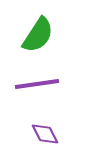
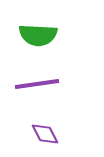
green semicircle: rotated 60 degrees clockwise
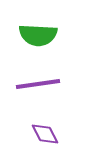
purple line: moved 1 px right
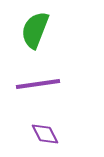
green semicircle: moved 3 px left, 5 px up; rotated 108 degrees clockwise
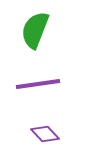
purple diamond: rotated 16 degrees counterclockwise
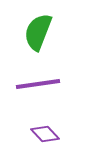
green semicircle: moved 3 px right, 2 px down
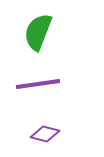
purple diamond: rotated 32 degrees counterclockwise
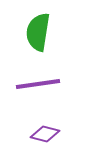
green semicircle: rotated 12 degrees counterclockwise
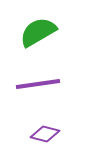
green semicircle: rotated 51 degrees clockwise
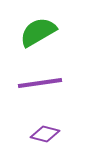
purple line: moved 2 px right, 1 px up
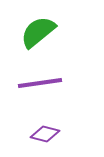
green semicircle: rotated 9 degrees counterclockwise
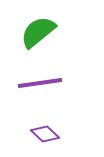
purple diamond: rotated 28 degrees clockwise
